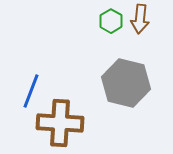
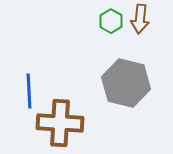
blue line: moved 2 px left; rotated 24 degrees counterclockwise
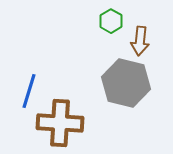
brown arrow: moved 22 px down
blue line: rotated 20 degrees clockwise
